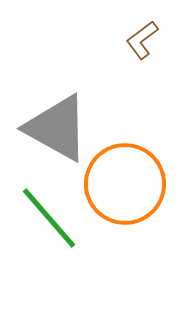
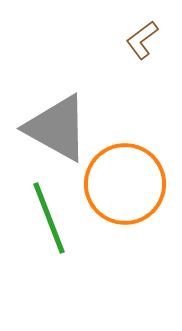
green line: rotated 20 degrees clockwise
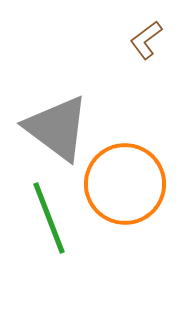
brown L-shape: moved 4 px right
gray triangle: rotated 8 degrees clockwise
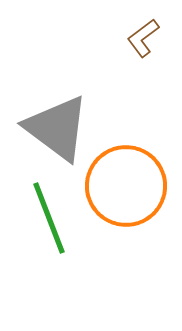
brown L-shape: moved 3 px left, 2 px up
orange circle: moved 1 px right, 2 px down
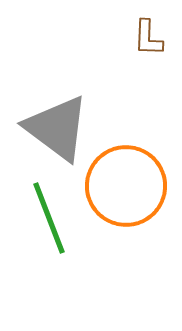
brown L-shape: moved 5 px right; rotated 51 degrees counterclockwise
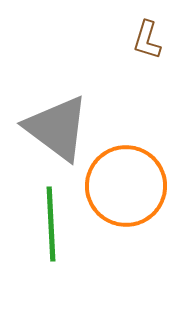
brown L-shape: moved 1 px left, 2 px down; rotated 15 degrees clockwise
green line: moved 2 px right, 6 px down; rotated 18 degrees clockwise
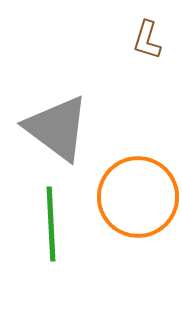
orange circle: moved 12 px right, 11 px down
